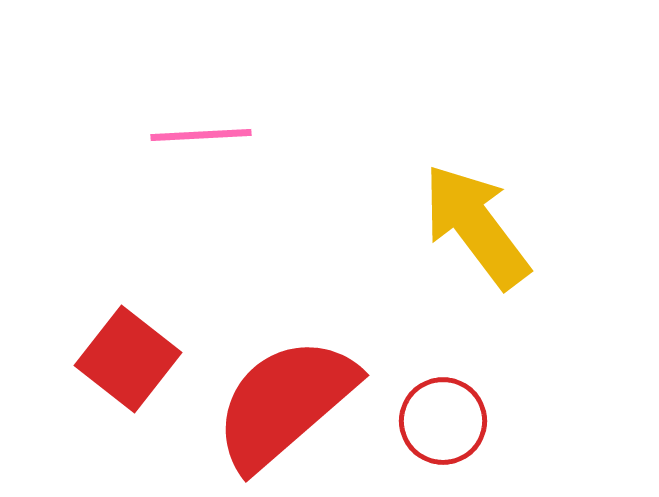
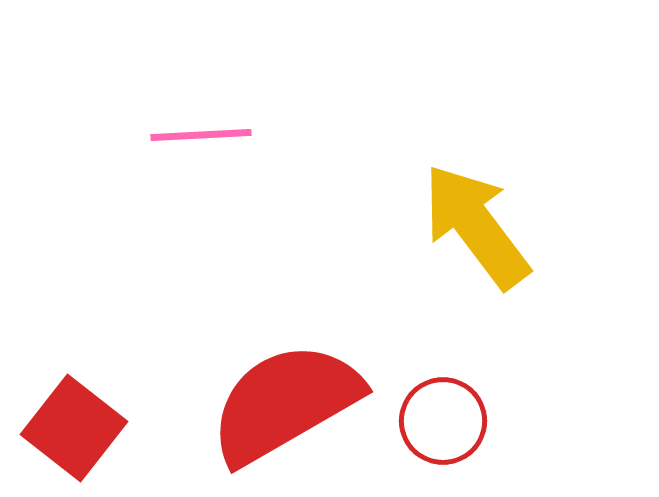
red square: moved 54 px left, 69 px down
red semicircle: rotated 11 degrees clockwise
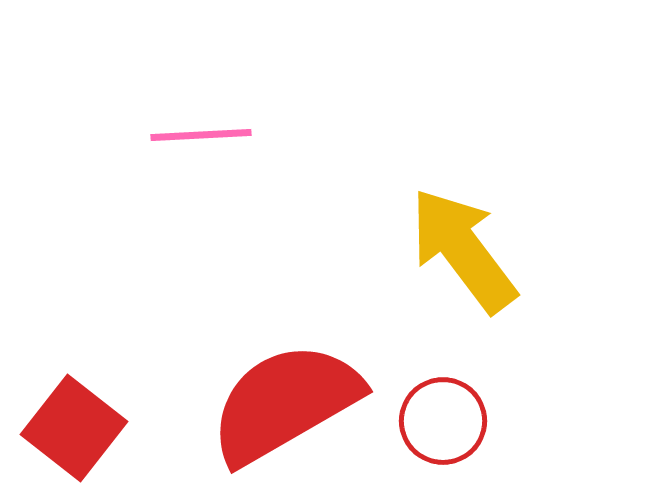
yellow arrow: moved 13 px left, 24 px down
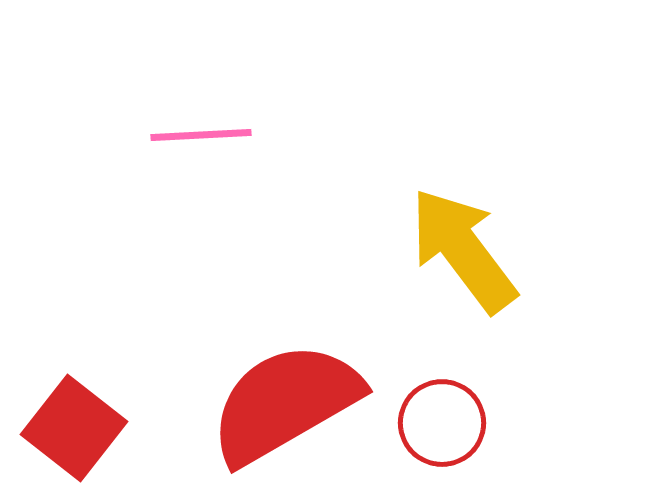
red circle: moved 1 px left, 2 px down
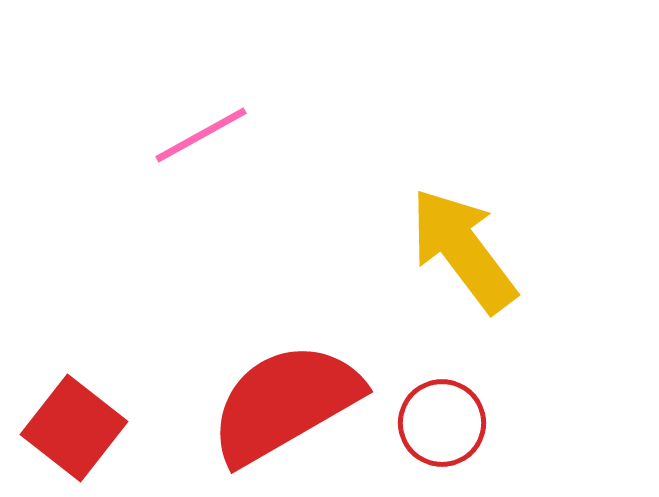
pink line: rotated 26 degrees counterclockwise
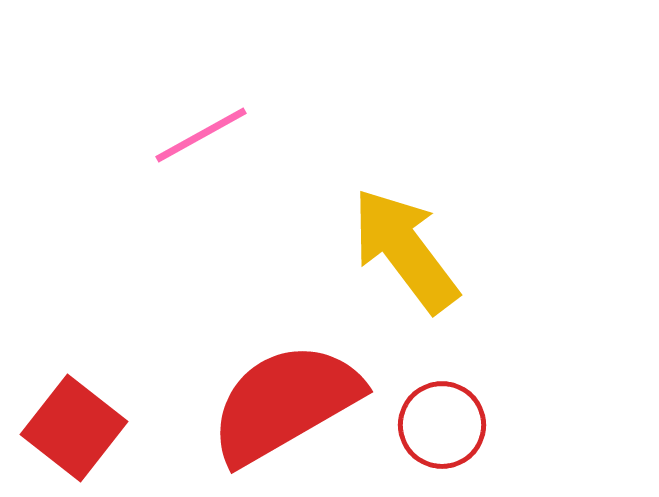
yellow arrow: moved 58 px left
red circle: moved 2 px down
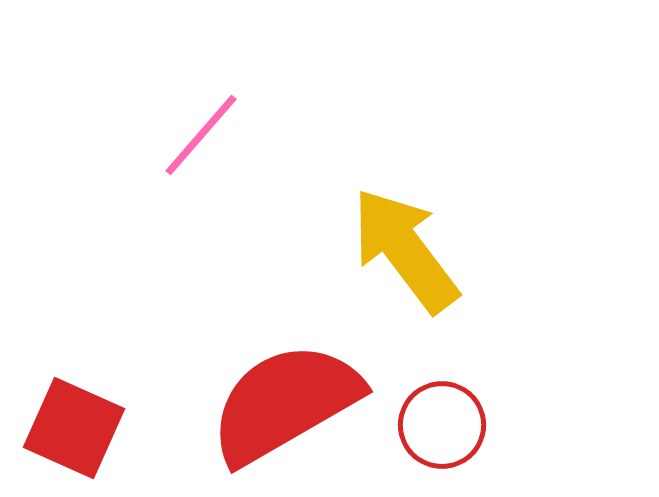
pink line: rotated 20 degrees counterclockwise
red square: rotated 14 degrees counterclockwise
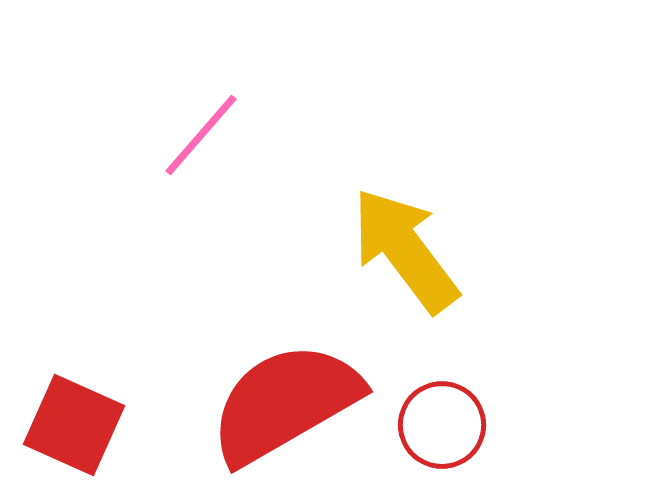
red square: moved 3 px up
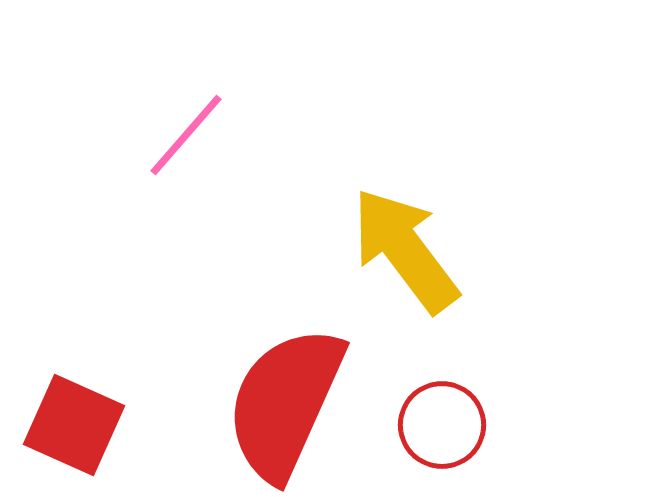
pink line: moved 15 px left
red semicircle: rotated 36 degrees counterclockwise
